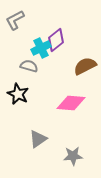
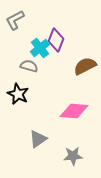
purple diamond: rotated 30 degrees counterclockwise
cyan cross: moved 1 px left; rotated 12 degrees counterclockwise
pink diamond: moved 3 px right, 8 px down
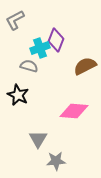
cyan cross: rotated 18 degrees clockwise
black star: moved 1 px down
gray triangle: rotated 24 degrees counterclockwise
gray star: moved 17 px left, 5 px down
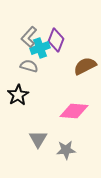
gray L-shape: moved 14 px right, 17 px down; rotated 20 degrees counterclockwise
black star: rotated 15 degrees clockwise
gray star: moved 10 px right, 11 px up
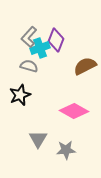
black star: moved 2 px right; rotated 10 degrees clockwise
pink diamond: rotated 24 degrees clockwise
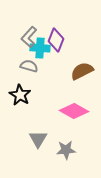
cyan cross: rotated 24 degrees clockwise
brown semicircle: moved 3 px left, 5 px down
black star: rotated 20 degrees counterclockwise
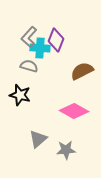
black star: rotated 15 degrees counterclockwise
gray triangle: rotated 18 degrees clockwise
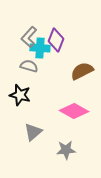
gray triangle: moved 5 px left, 7 px up
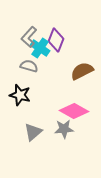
cyan cross: rotated 30 degrees clockwise
gray star: moved 2 px left, 21 px up
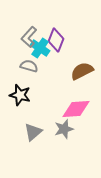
pink diamond: moved 2 px right, 2 px up; rotated 32 degrees counterclockwise
gray star: rotated 12 degrees counterclockwise
